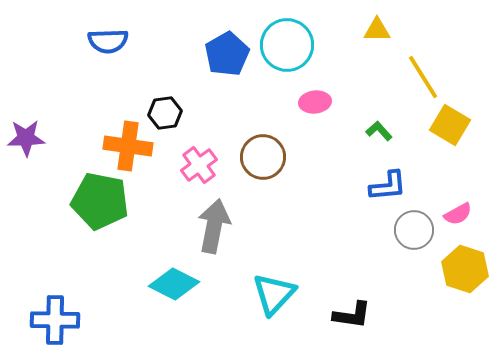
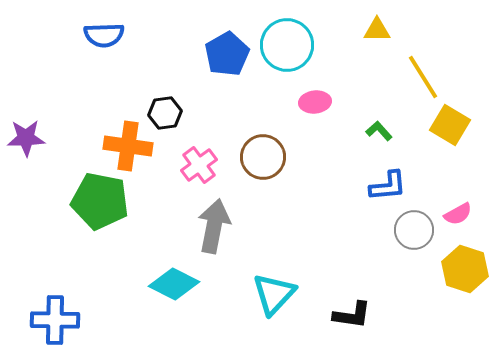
blue semicircle: moved 4 px left, 6 px up
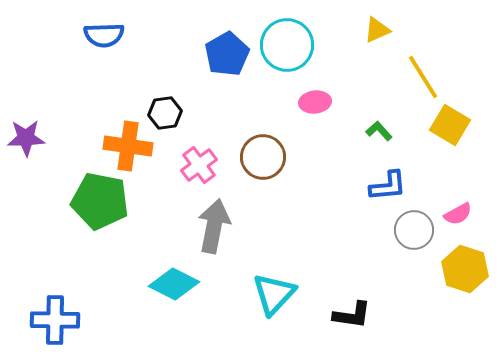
yellow triangle: rotated 24 degrees counterclockwise
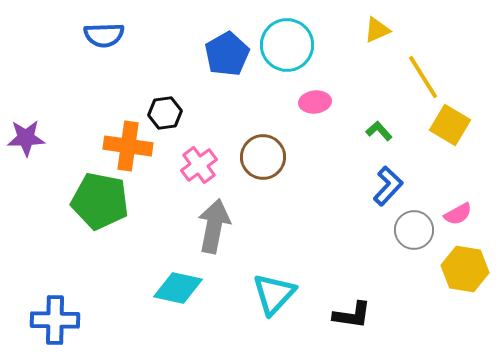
blue L-shape: rotated 42 degrees counterclockwise
yellow hexagon: rotated 9 degrees counterclockwise
cyan diamond: moved 4 px right, 4 px down; rotated 15 degrees counterclockwise
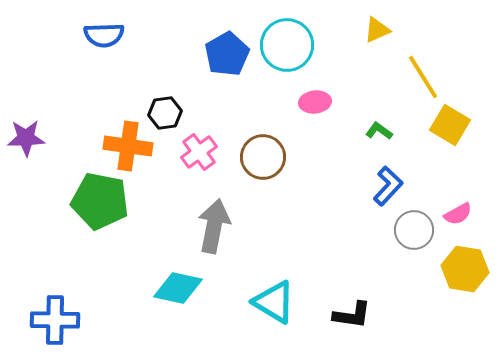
green L-shape: rotated 12 degrees counterclockwise
pink cross: moved 13 px up
cyan triangle: moved 8 px down; rotated 42 degrees counterclockwise
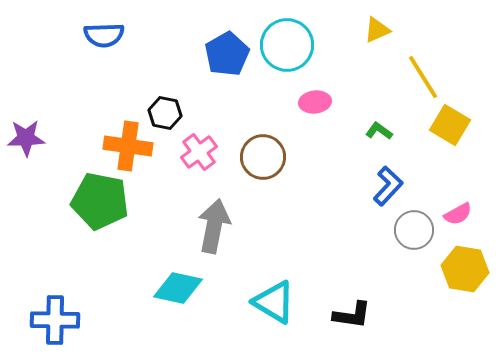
black hexagon: rotated 20 degrees clockwise
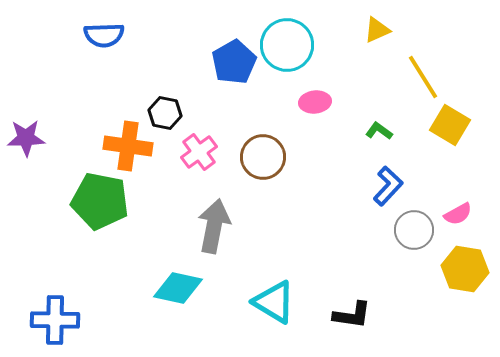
blue pentagon: moved 7 px right, 8 px down
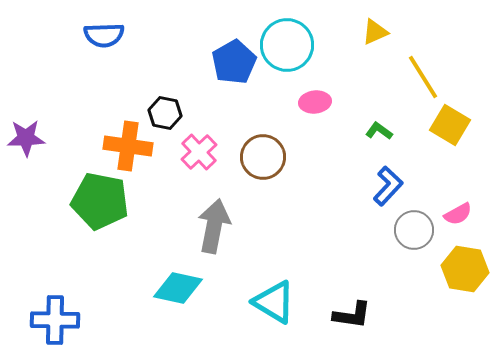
yellow triangle: moved 2 px left, 2 px down
pink cross: rotated 6 degrees counterclockwise
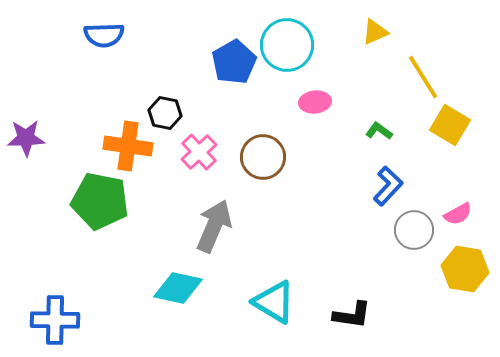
gray arrow: rotated 12 degrees clockwise
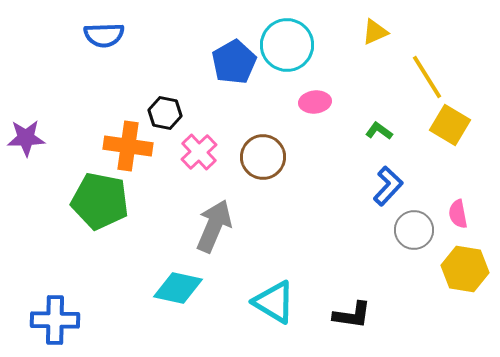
yellow line: moved 4 px right
pink semicircle: rotated 108 degrees clockwise
